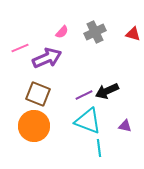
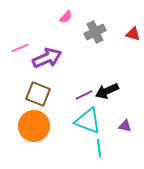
pink semicircle: moved 4 px right, 15 px up
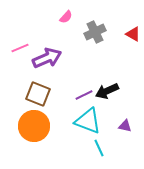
red triangle: rotated 14 degrees clockwise
cyan line: rotated 18 degrees counterclockwise
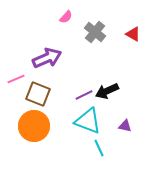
gray cross: rotated 25 degrees counterclockwise
pink line: moved 4 px left, 31 px down
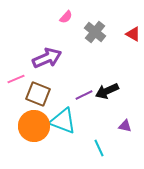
cyan triangle: moved 25 px left
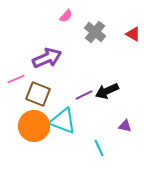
pink semicircle: moved 1 px up
